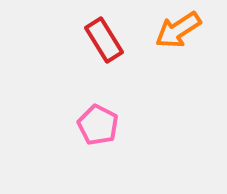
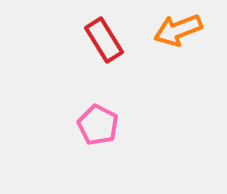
orange arrow: rotated 12 degrees clockwise
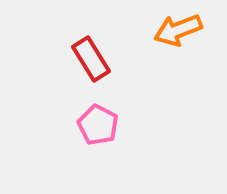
red rectangle: moved 13 px left, 19 px down
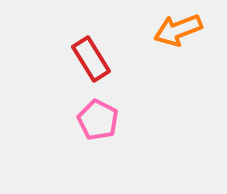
pink pentagon: moved 5 px up
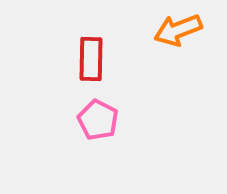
red rectangle: rotated 33 degrees clockwise
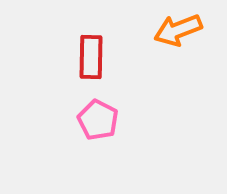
red rectangle: moved 2 px up
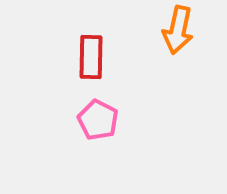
orange arrow: rotated 57 degrees counterclockwise
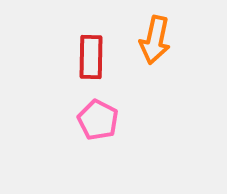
orange arrow: moved 23 px left, 10 px down
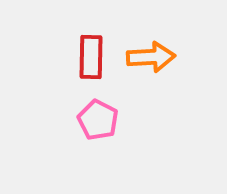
orange arrow: moved 4 px left, 17 px down; rotated 105 degrees counterclockwise
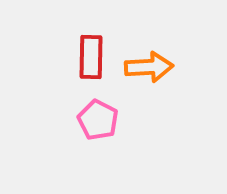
orange arrow: moved 2 px left, 10 px down
